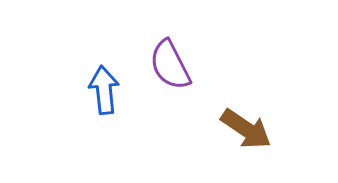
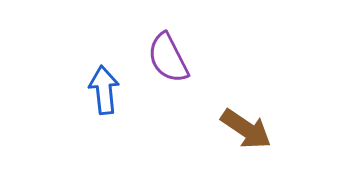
purple semicircle: moved 2 px left, 7 px up
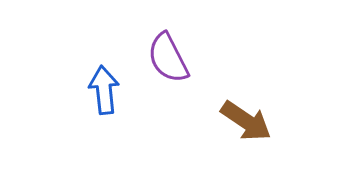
brown arrow: moved 8 px up
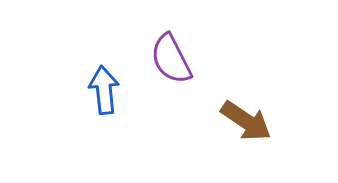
purple semicircle: moved 3 px right, 1 px down
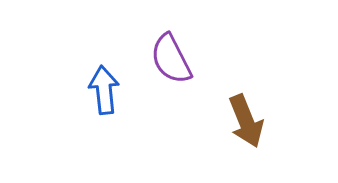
brown arrow: rotated 34 degrees clockwise
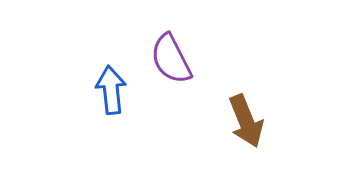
blue arrow: moved 7 px right
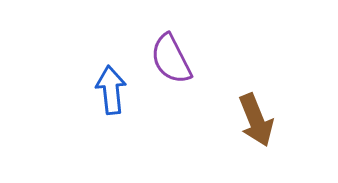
brown arrow: moved 10 px right, 1 px up
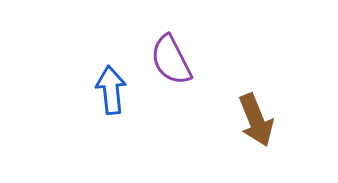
purple semicircle: moved 1 px down
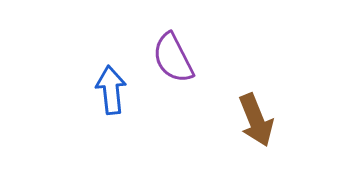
purple semicircle: moved 2 px right, 2 px up
